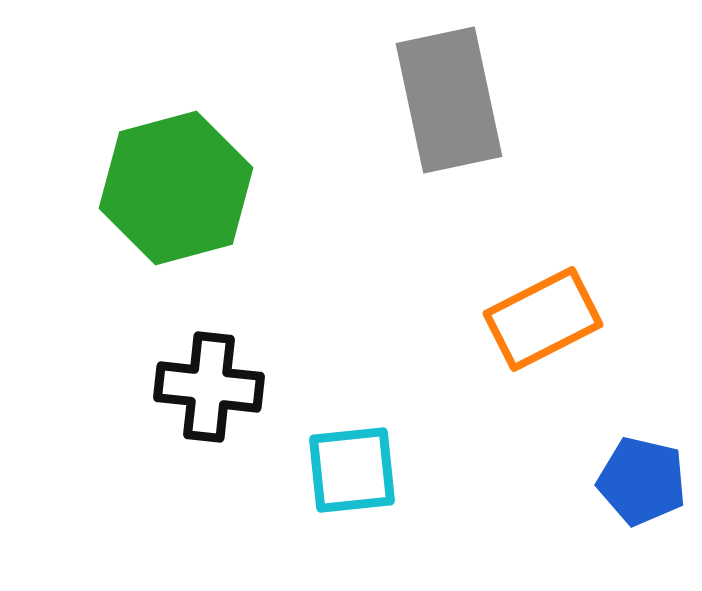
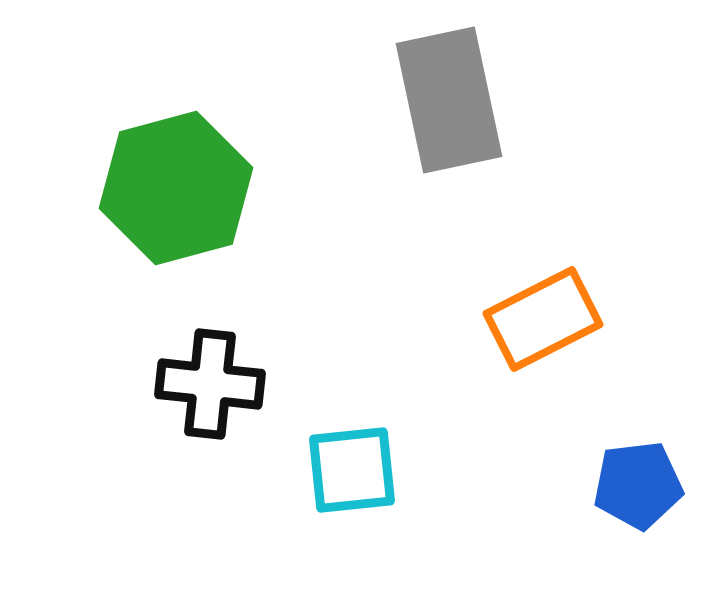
black cross: moved 1 px right, 3 px up
blue pentagon: moved 4 px left, 4 px down; rotated 20 degrees counterclockwise
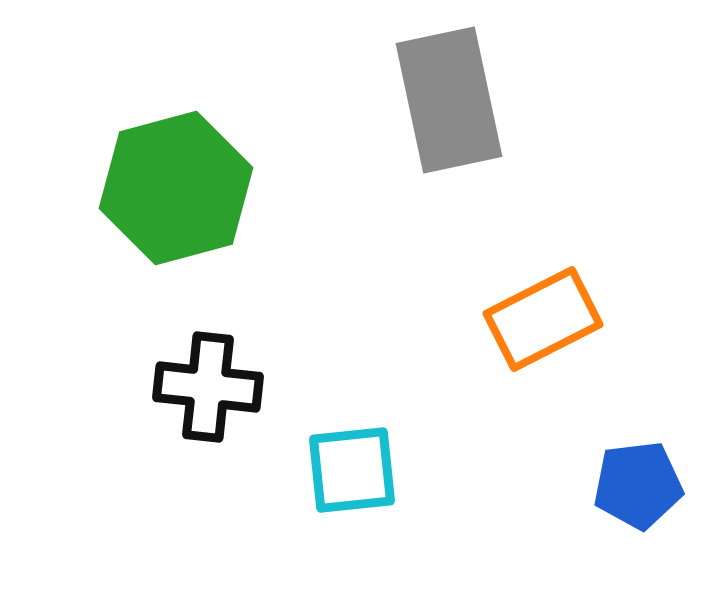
black cross: moved 2 px left, 3 px down
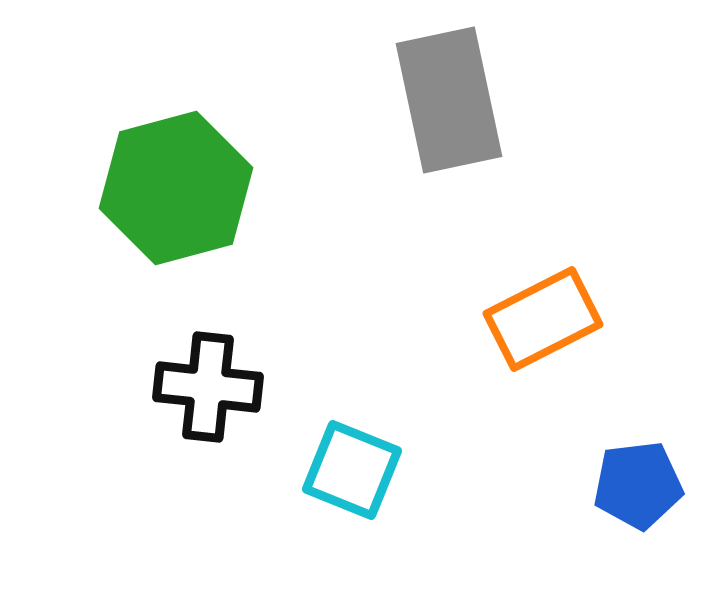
cyan square: rotated 28 degrees clockwise
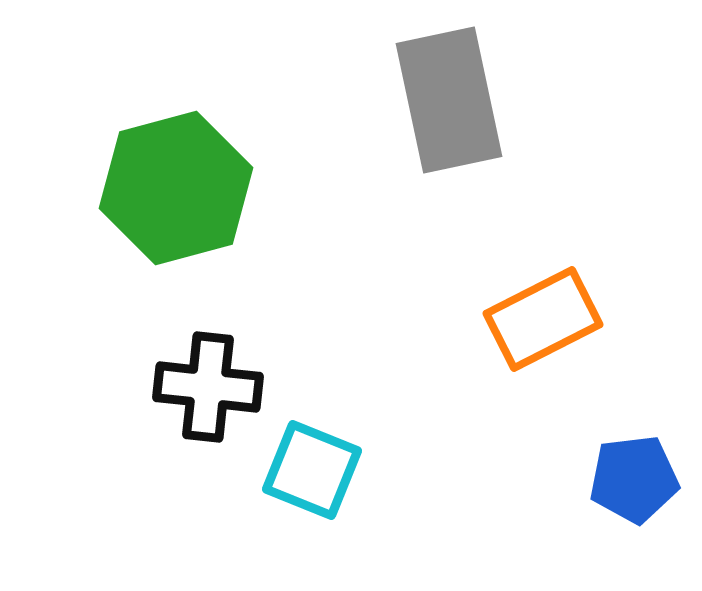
cyan square: moved 40 px left
blue pentagon: moved 4 px left, 6 px up
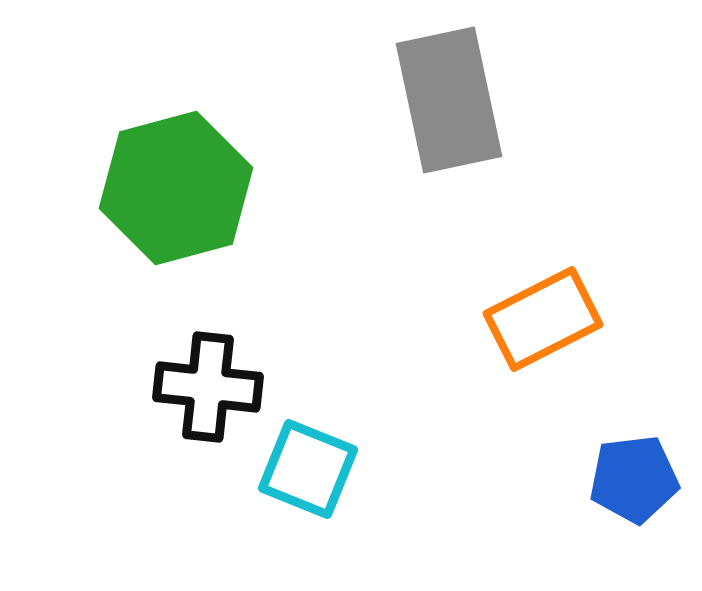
cyan square: moved 4 px left, 1 px up
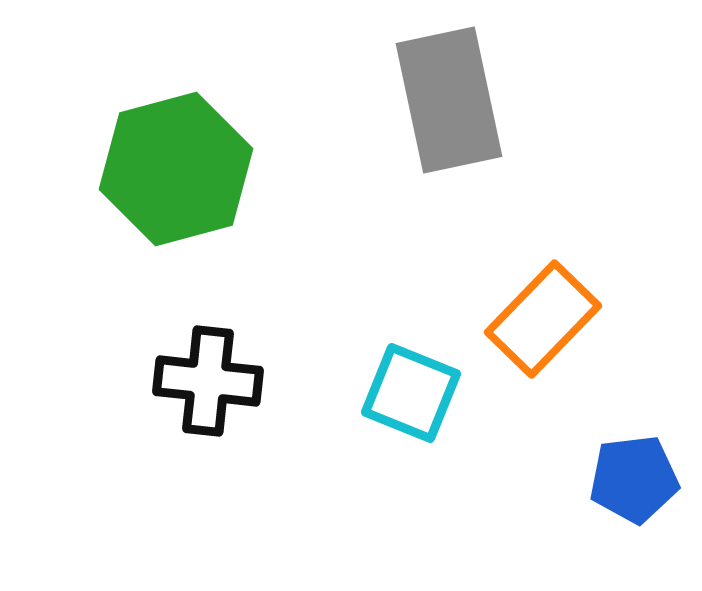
green hexagon: moved 19 px up
orange rectangle: rotated 19 degrees counterclockwise
black cross: moved 6 px up
cyan square: moved 103 px right, 76 px up
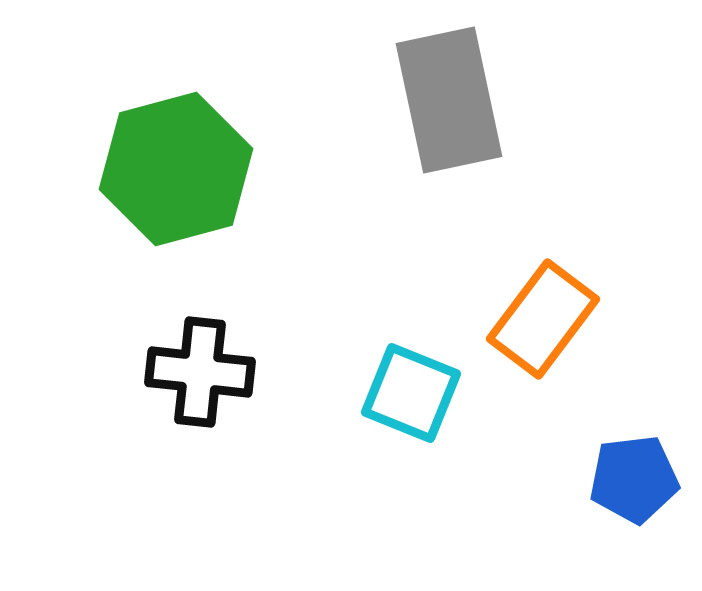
orange rectangle: rotated 7 degrees counterclockwise
black cross: moved 8 px left, 9 px up
